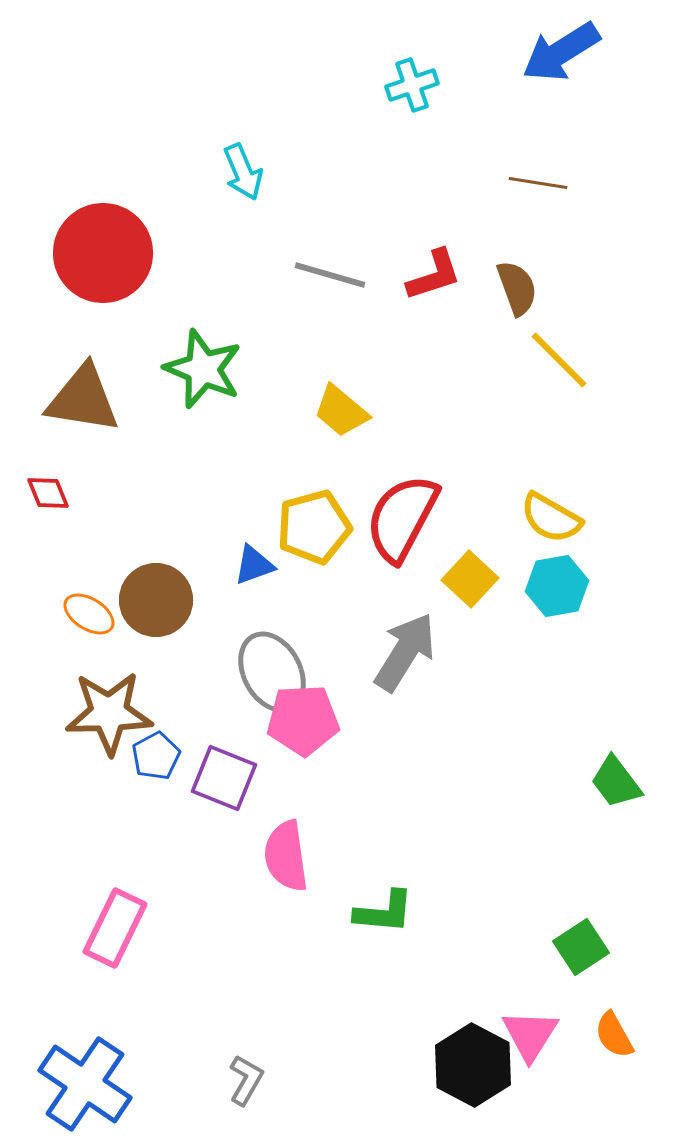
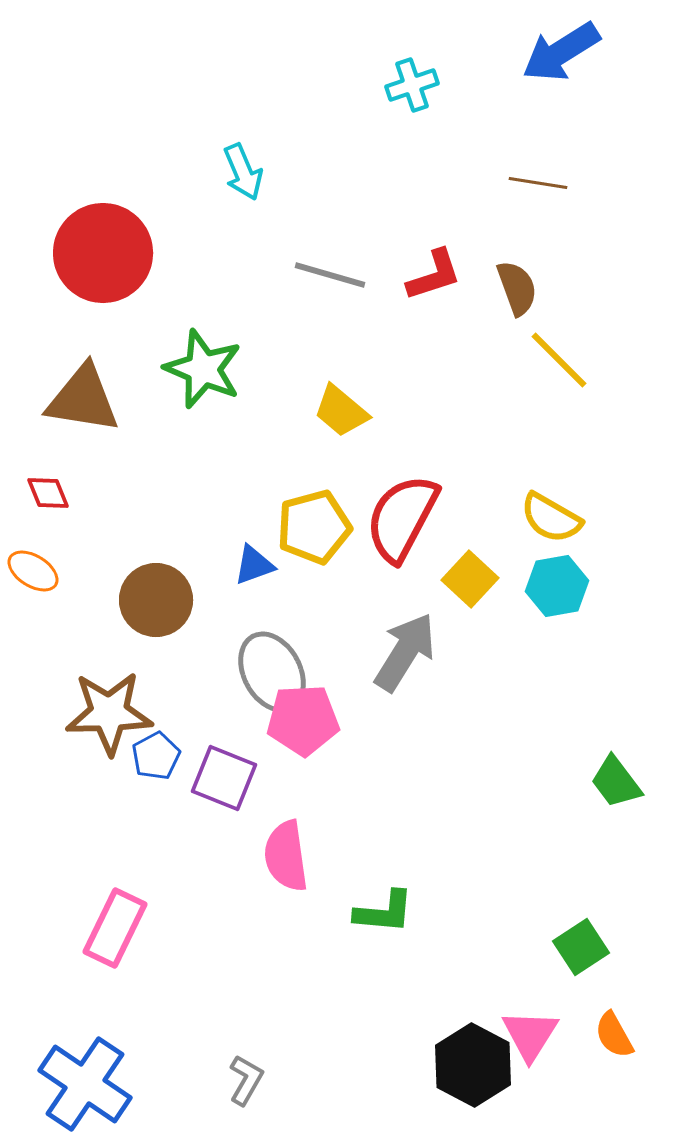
orange ellipse: moved 56 px left, 43 px up
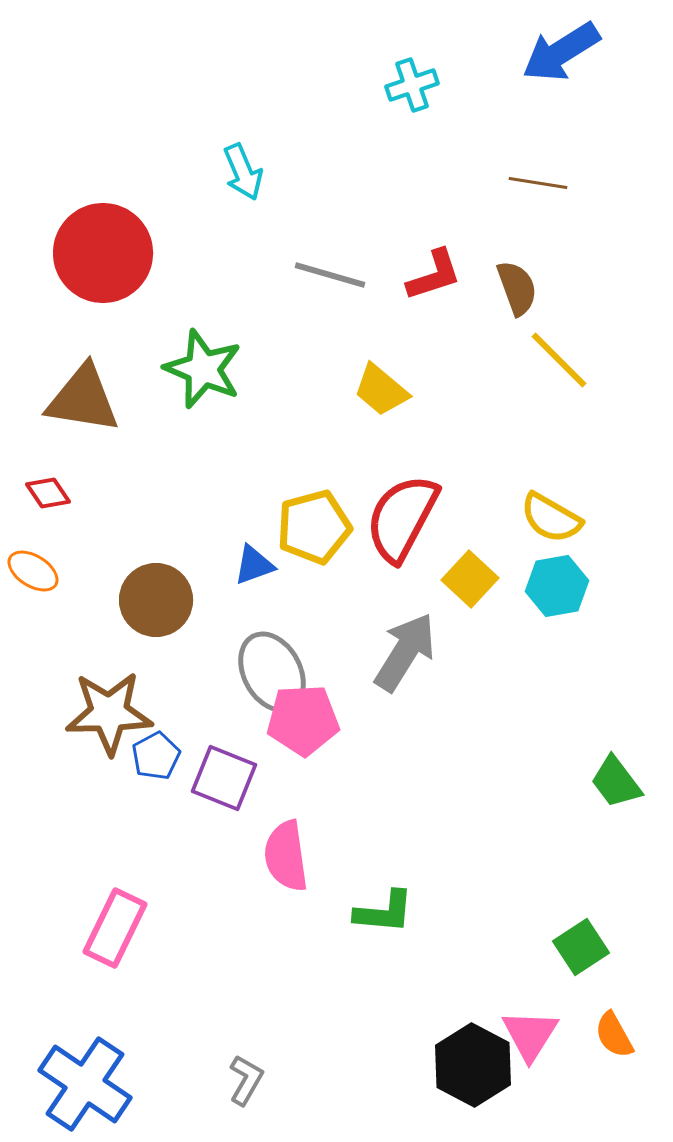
yellow trapezoid: moved 40 px right, 21 px up
red diamond: rotated 12 degrees counterclockwise
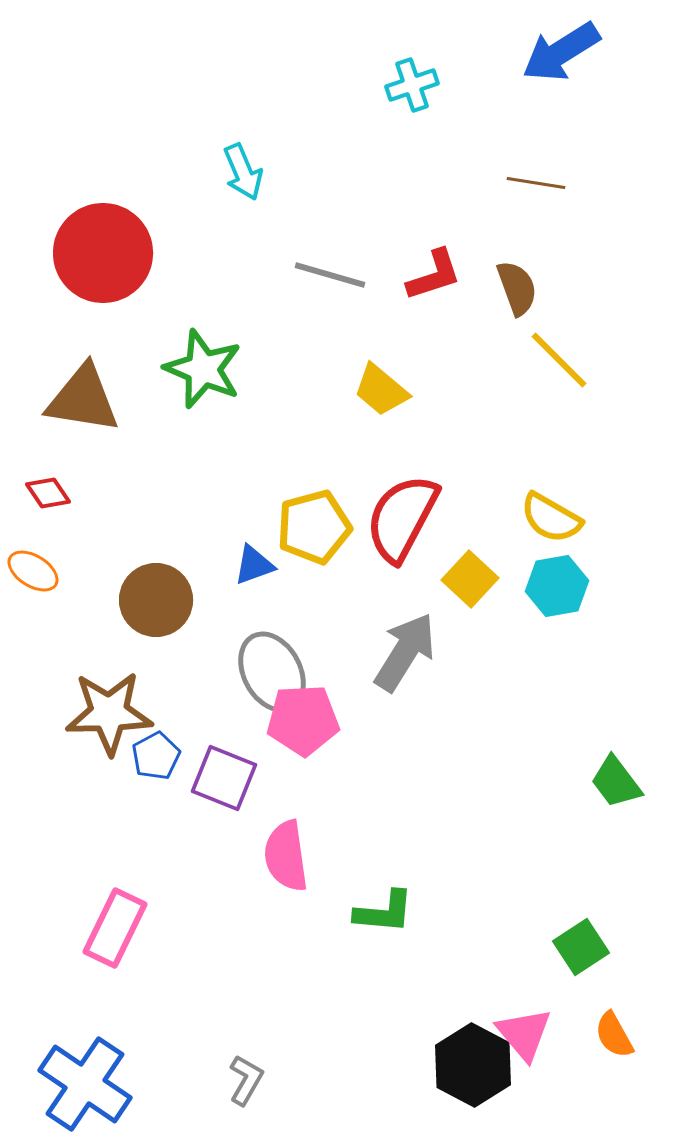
brown line: moved 2 px left
pink triangle: moved 6 px left, 1 px up; rotated 12 degrees counterclockwise
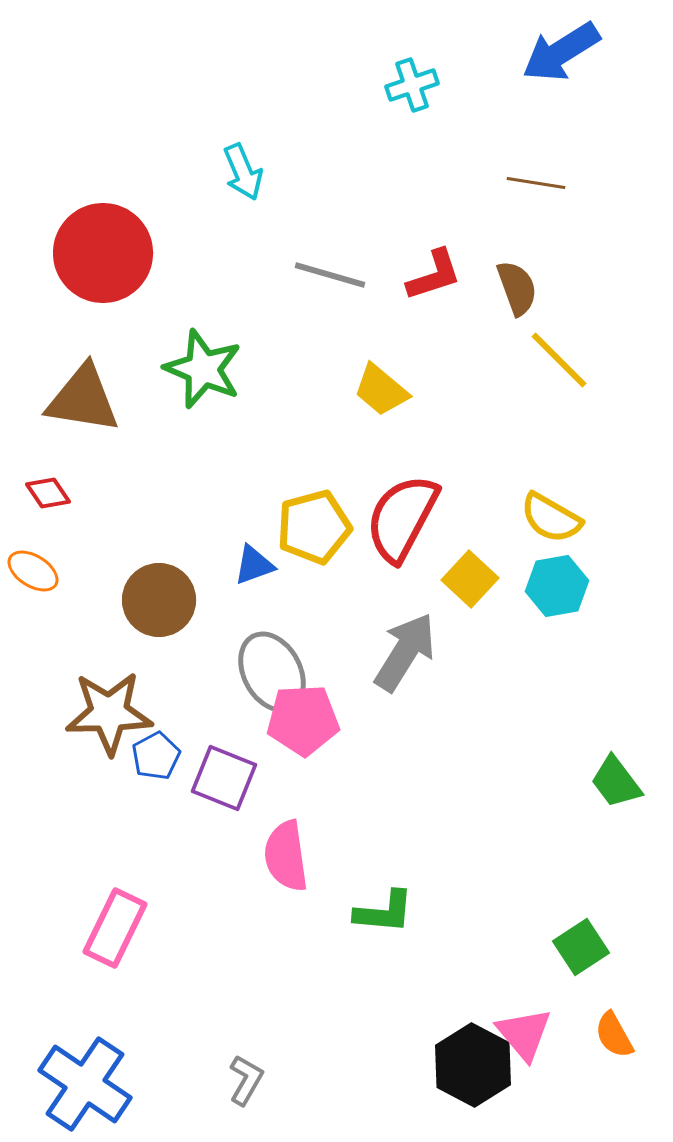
brown circle: moved 3 px right
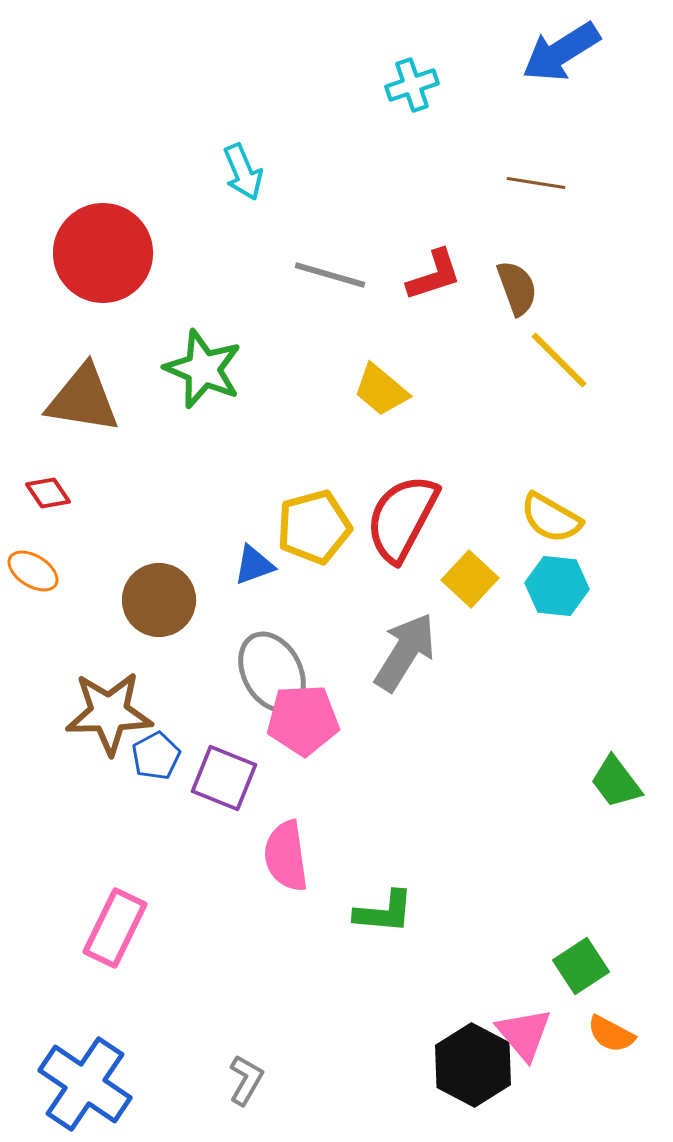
cyan hexagon: rotated 16 degrees clockwise
green square: moved 19 px down
orange semicircle: moved 3 px left, 1 px up; rotated 33 degrees counterclockwise
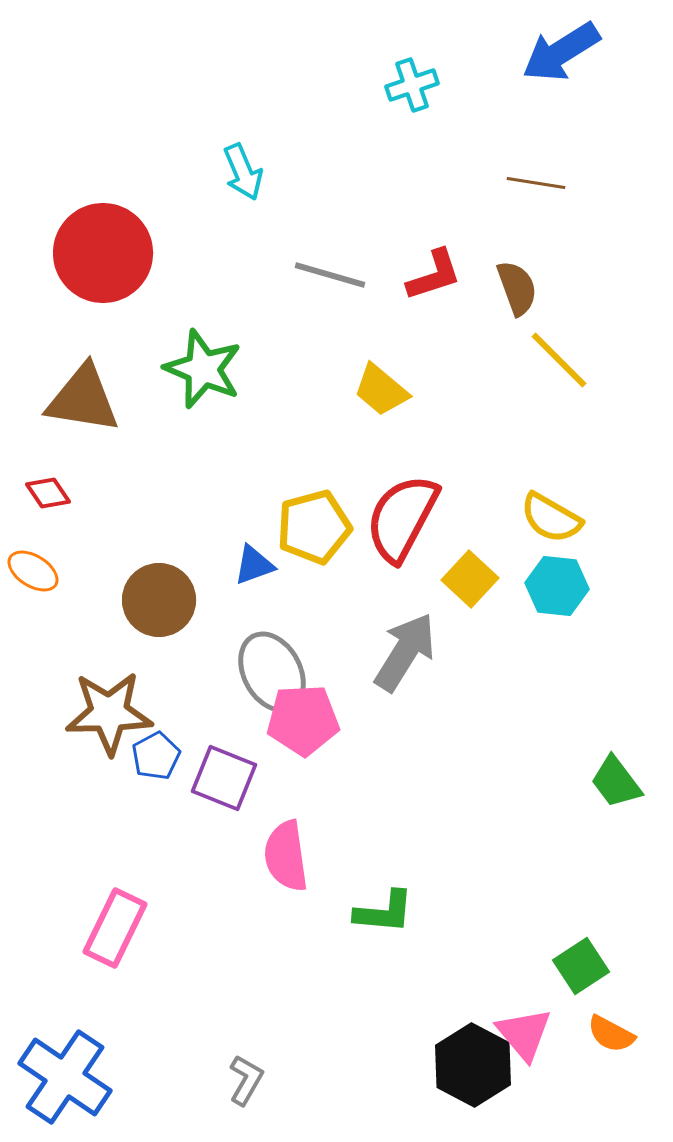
blue cross: moved 20 px left, 7 px up
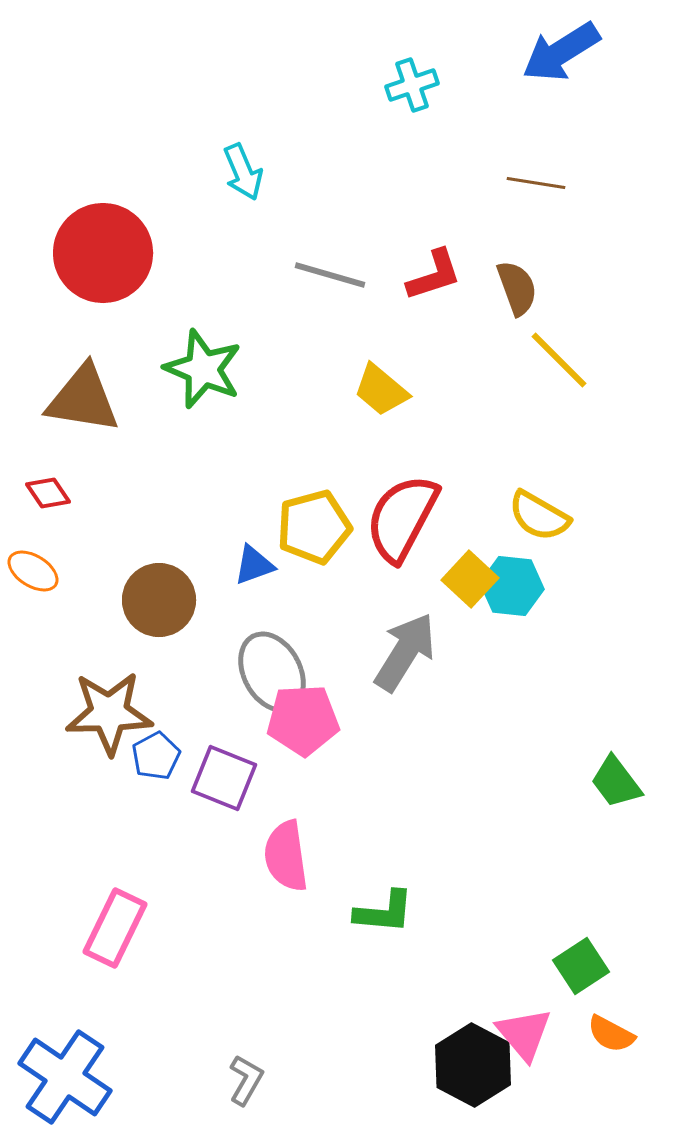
yellow semicircle: moved 12 px left, 2 px up
cyan hexagon: moved 45 px left
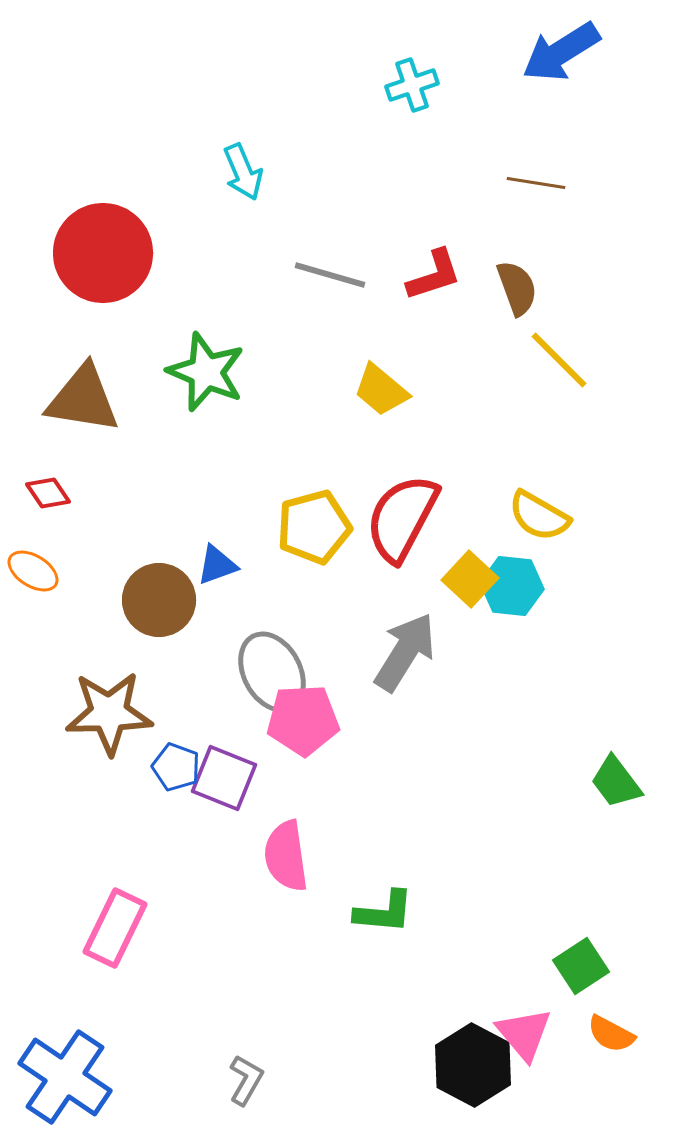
green star: moved 3 px right, 3 px down
blue triangle: moved 37 px left
blue pentagon: moved 20 px right, 11 px down; rotated 24 degrees counterclockwise
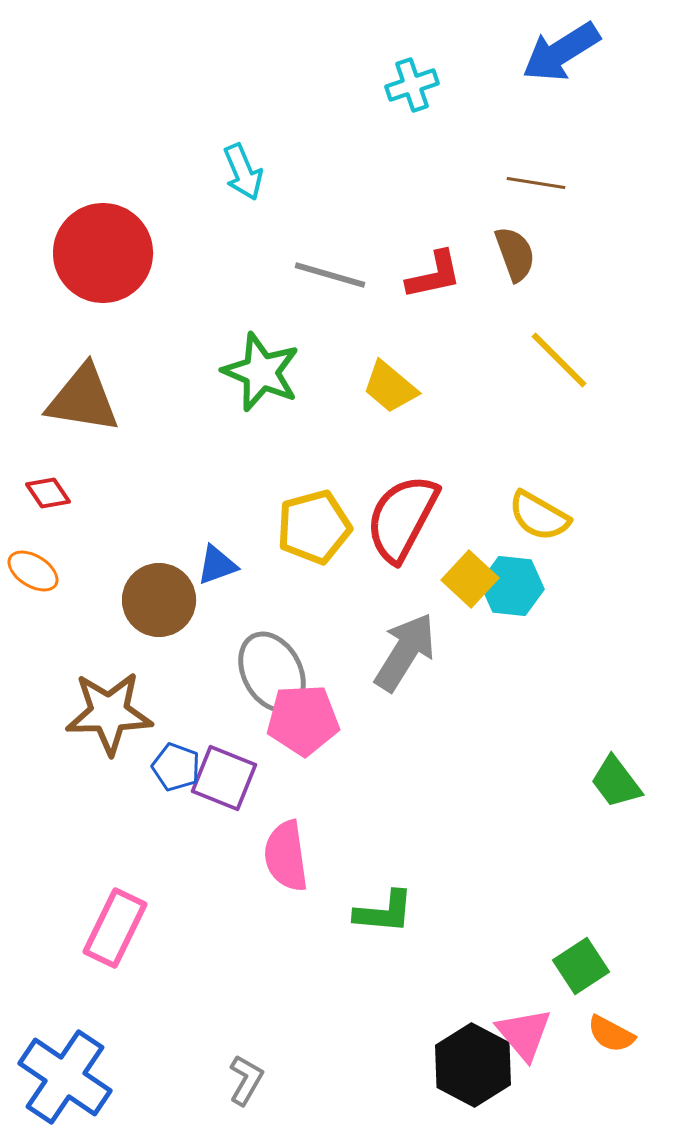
red L-shape: rotated 6 degrees clockwise
brown semicircle: moved 2 px left, 34 px up
green star: moved 55 px right
yellow trapezoid: moved 9 px right, 3 px up
